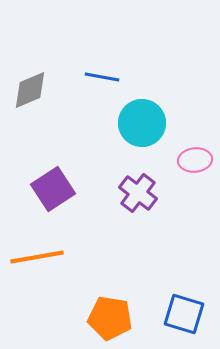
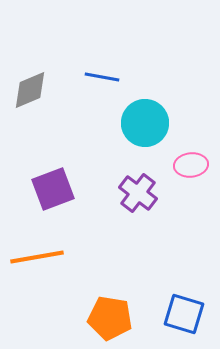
cyan circle: moved 3 px right
pink ellipse: moved 4 px left, 5 px down
purple square: rotated 12 degrees clockwise
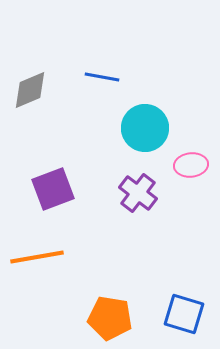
cyan circle: moved 5 px down
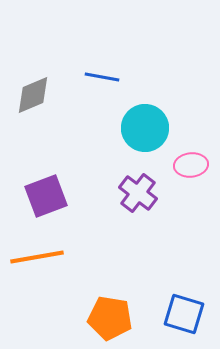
gray diamond: moved 3 px right, 5 px down
purple square: moved 7 px left, 7 px down
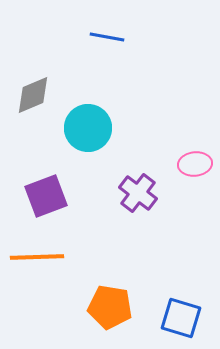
blue line: moved 5 px right, 40 px up
cyan circle: moved 57 px left
pink ellipse: moved 4 px right, 1 px up
orange line: rotated 8 degrees clockwise
blue square: moved 3 px left, 4 px down
orange pentagon: moved 11 px up
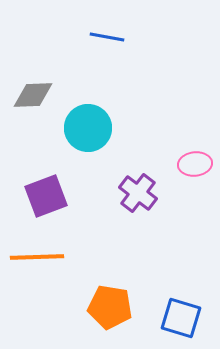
gray diamond: rotated 21 degrees clockwise
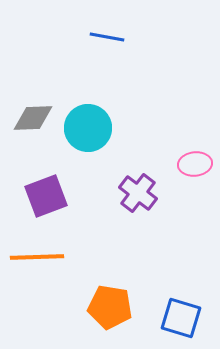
gray diamond: moved 23 px down
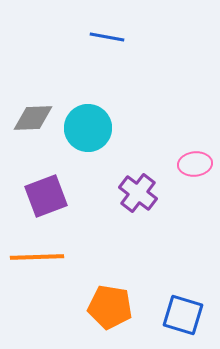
blue square: moved 2 px right, 3 px up
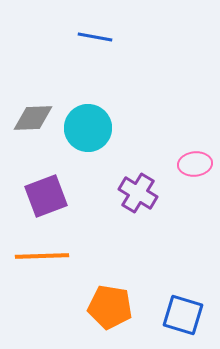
blue line: moved 12 px left
purple cross: rotated 6 degrees counterclockwise
orange line: moved 5 px right, 1 px up
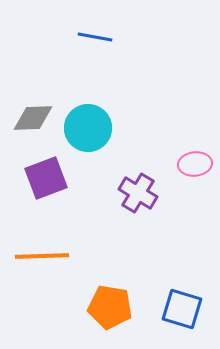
purple square: moved 18 px up
blue square: moved 1 px left, 6 px up
